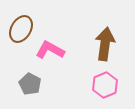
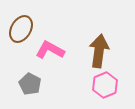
brown arrow: moved 6 px left, 7 px down
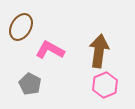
brown ellipse: moved 2 px up
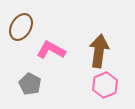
pink L-shape: moved 1 px right
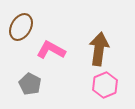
brown arrow: moved 2 px up
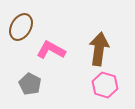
pink hexagon: rotated 20 degrees counterclockwise
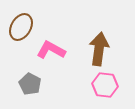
pink hexagon: rotated 10 degrees counterclockwise
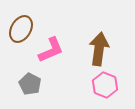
brown ellipse: moved 2 px down
pink L-shape: rotated 128 degrees clockwise
pink hexagon: rotated 15 degrees clockwise
